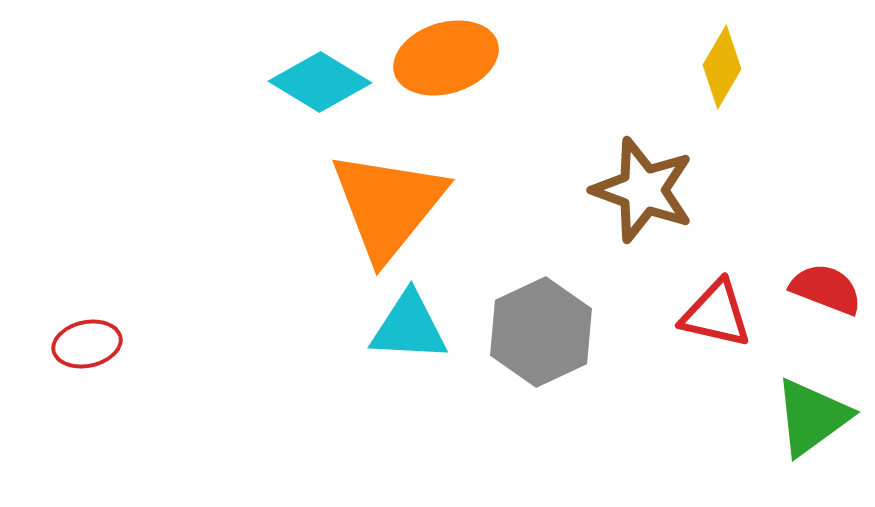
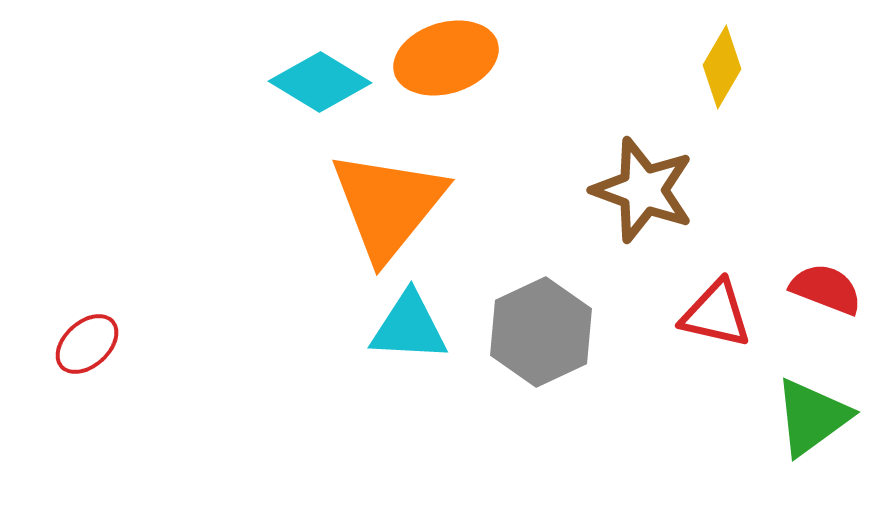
red ellipse: rotated 30 degrees counterclockwise
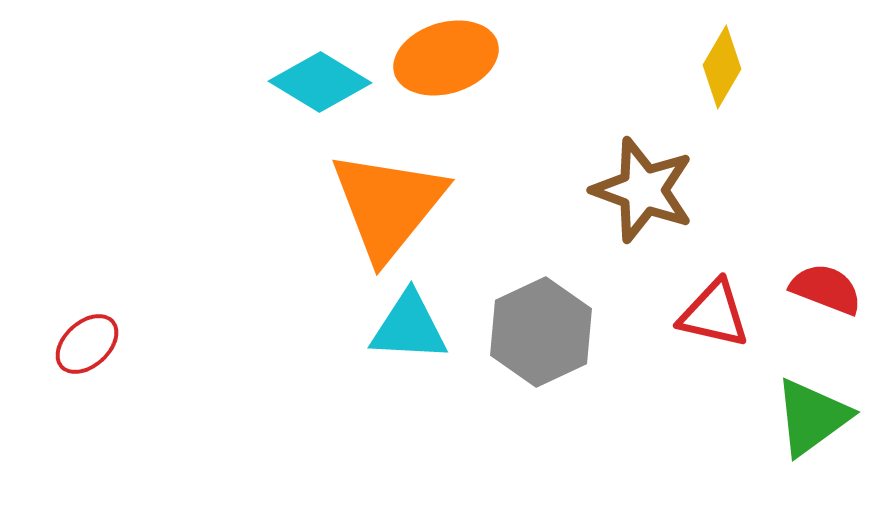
red triangle: moved 2 px left
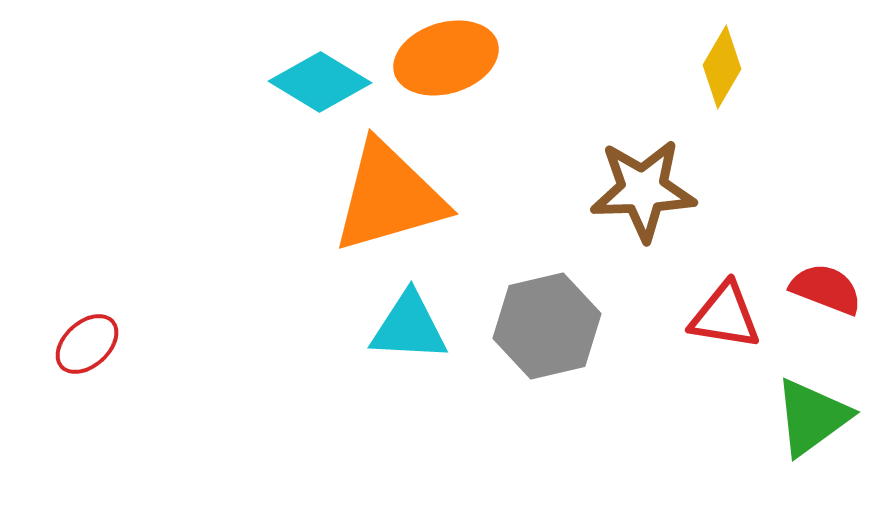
brown star: rotated 22 degrees counterclockwise
orange triangle: moved 1 px right, 8 px up; rotated 35 degrees clockwise
red triangle: moved 11 px right, 2 px down; rotated 4 degrees counterclockwise
gray hexagon: moved 6 px right, 6 px up; rotated 12 degrees clockwise
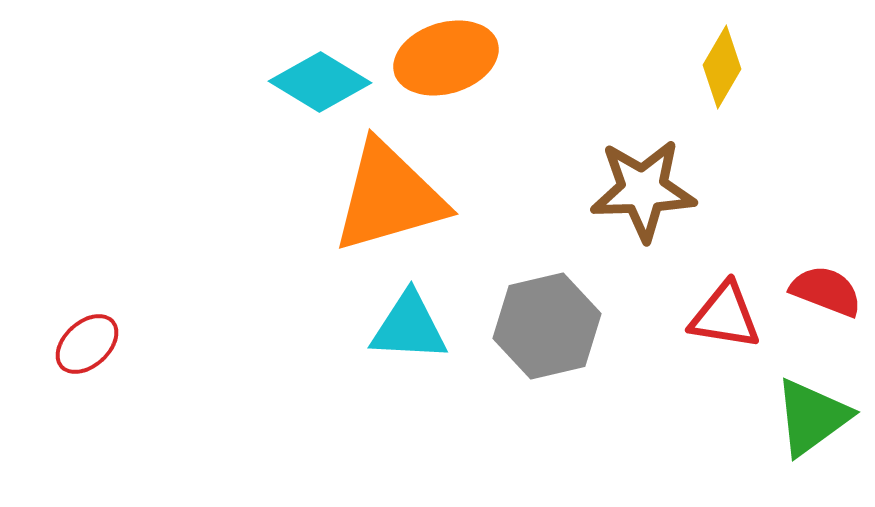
red semicircle: moved 2 px down
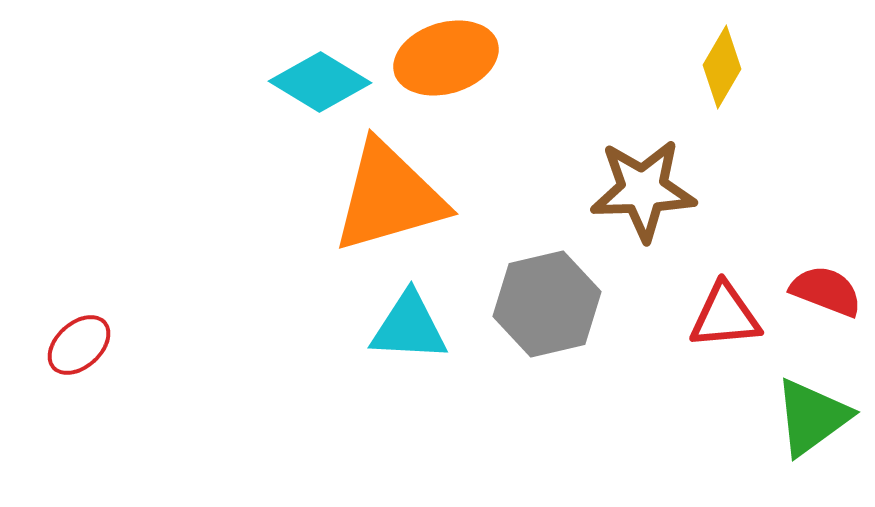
red triangle: rotated 14 degrees counterclockwise
gray hexagon: moved 22 px up
red ellipse: moved 8 px left, 1 px down
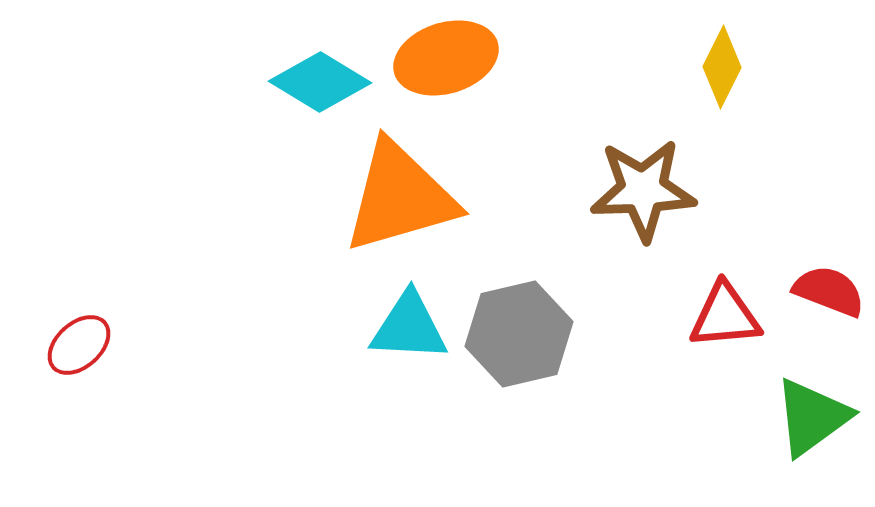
yellow diamond: rotated 4 degrees counterclockwise
orange triangle: moved 11 px right
red semicircle: moved 3 px right
gray hexagon: moved 28 px left, 30 px down
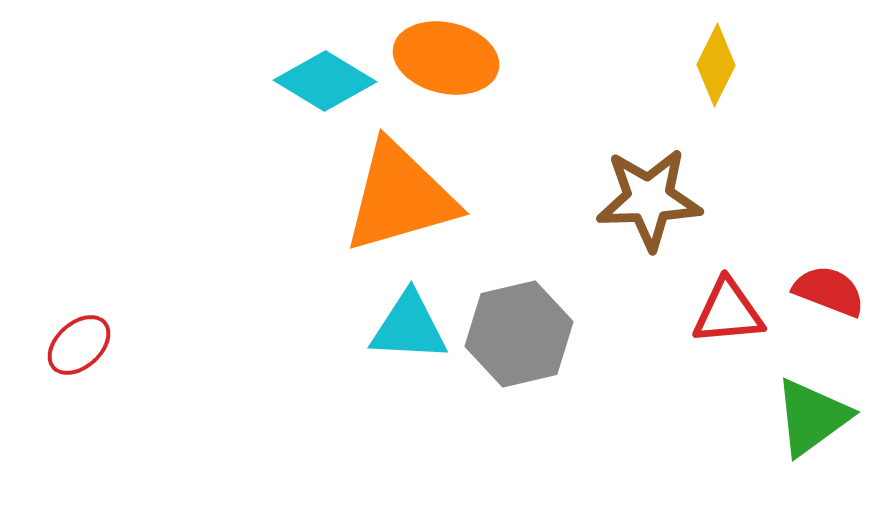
orange ellipse: rotated 30 degrees clockwise
yellow diamond: moved 6 px left, 2 px up
cyan diamond: moved 5 px right, 1 px up
brown star: moved 6 px right, 9 px down
red triangle: moved 3 px right, 4 px up
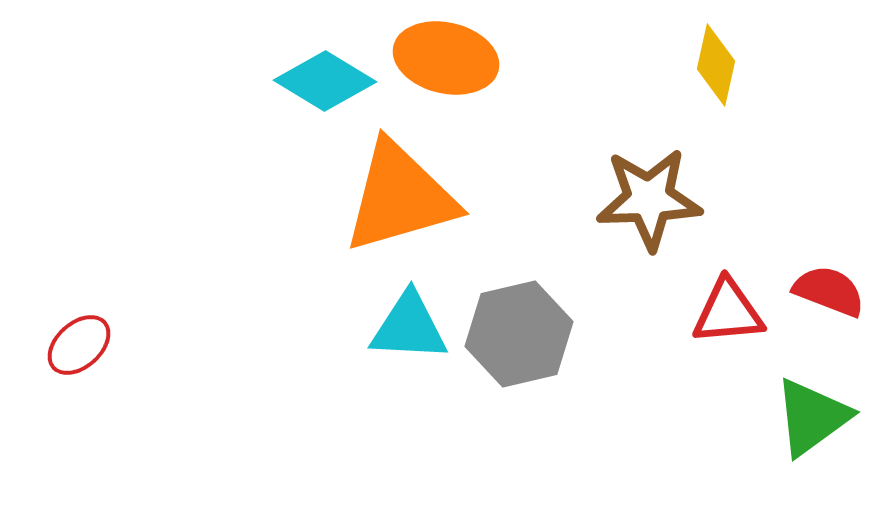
yellow diamond: rotated 14 degrees counterclockwise
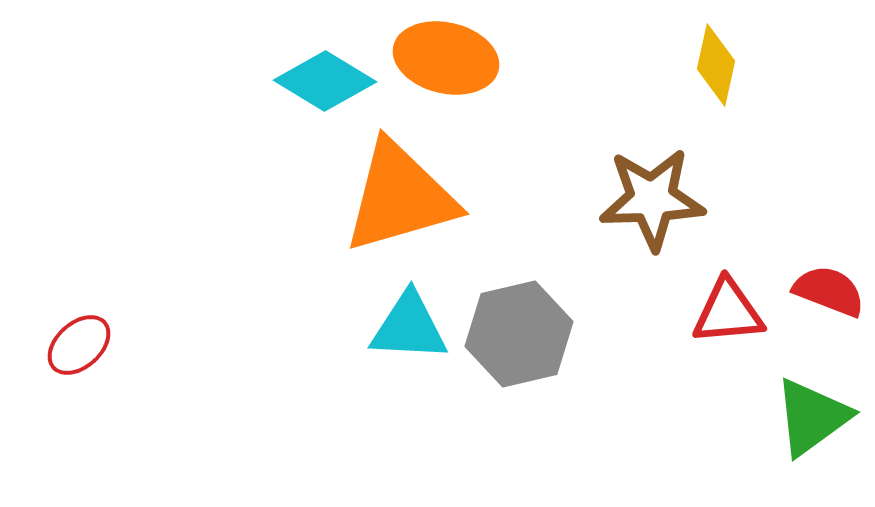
brown star: moved 3 px right
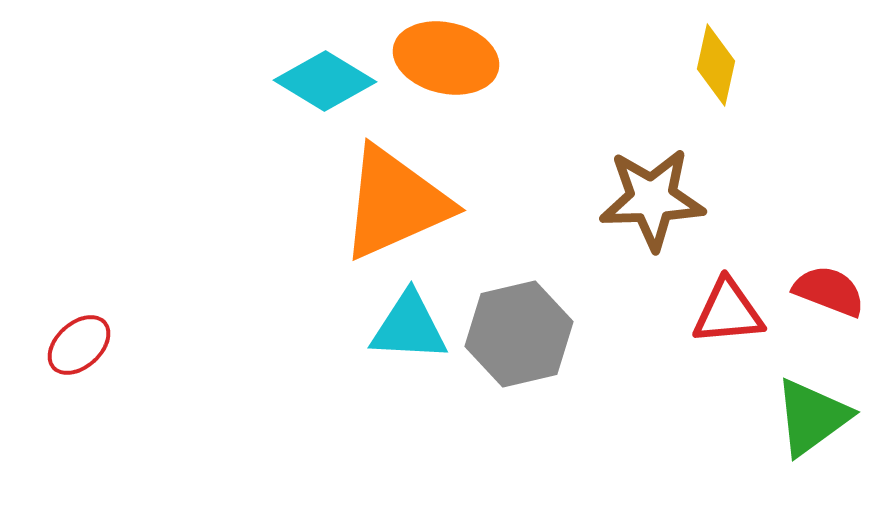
orange triangle: moved 5 px left, 6 px down; rotated 8 degrees counterclockwise
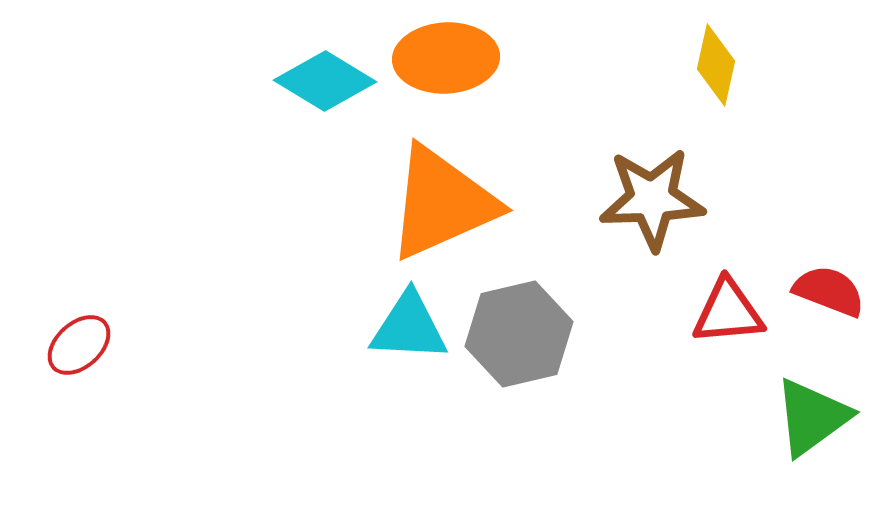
orange ellipse: rotated 16 degrees counterclockwise
orange triangle: moved 47 px right
